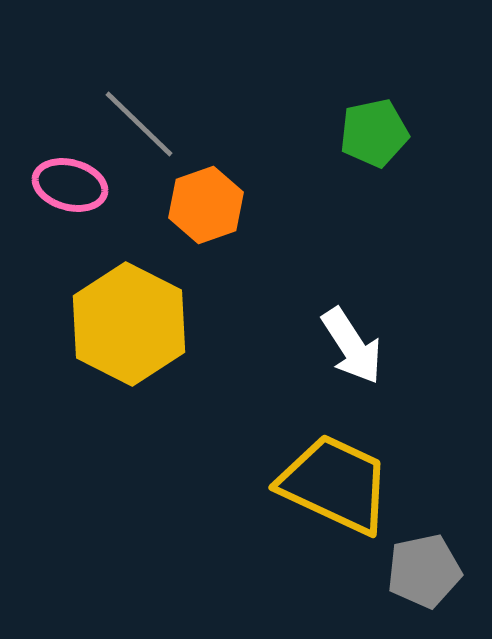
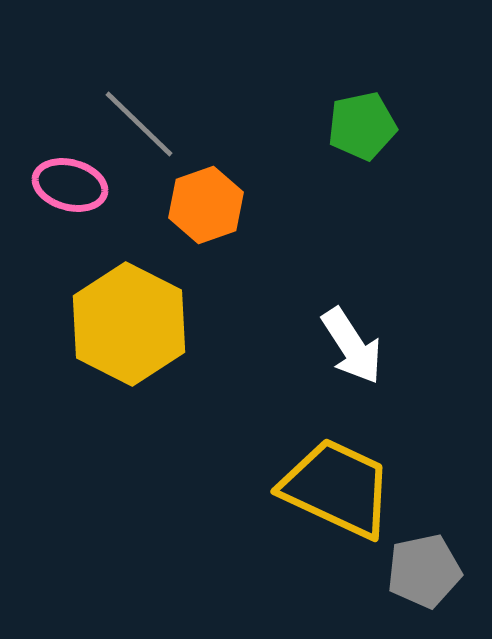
green pentagon: moved 12 px left, 7 px up
yellow trapezoid: moved 2 px right, 4 px down
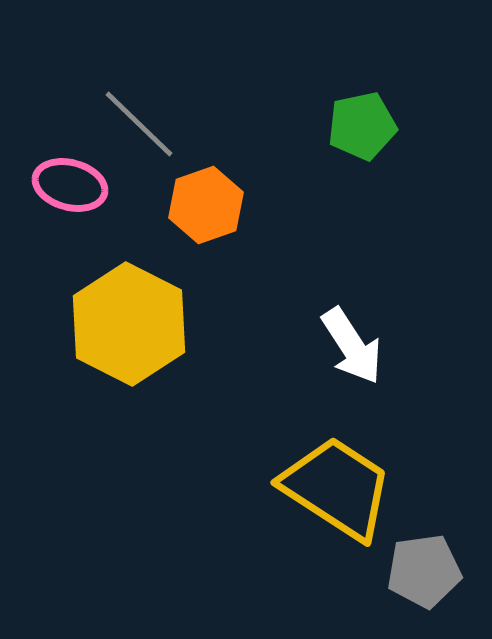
yellow trapezoid: rotated 8 degrees clockwise
gray pentagon: rotated 4 degrees clockwise
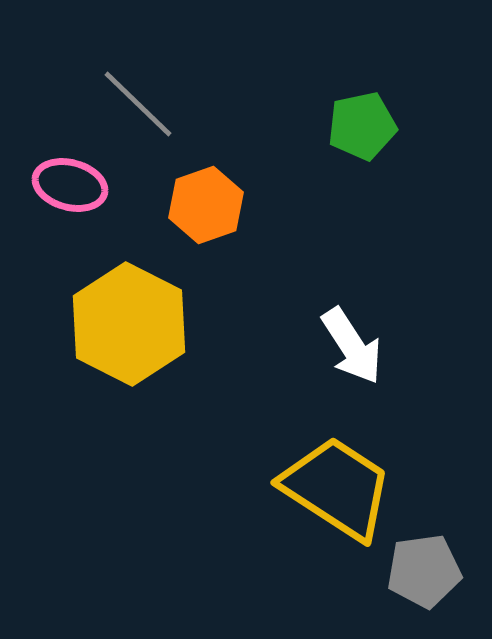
gray line: moved 1 px left, 20 px up
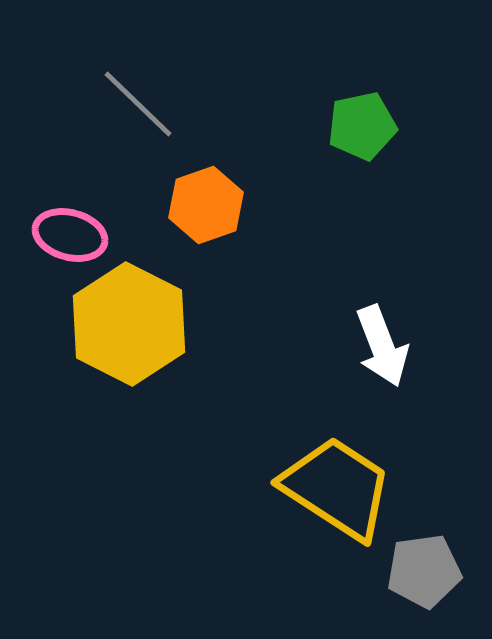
pink ellipse: moved 50 px down
white arrow: moved 30 px right; rotated 12 degrees clockwise
